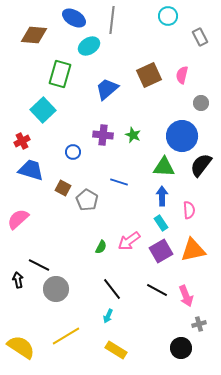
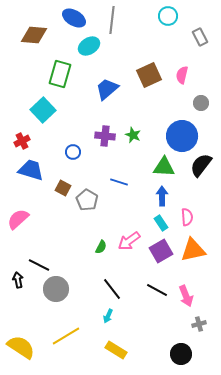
purple cross at (103, 135): moved 2 px right, 1 px down
pink semicircle at (189, 210): moved 2 px left, 7 px down
black circle at (181, 348): moved 6 px down
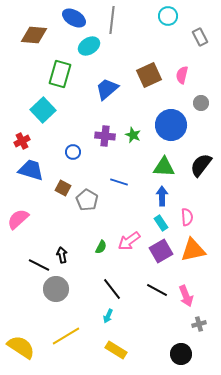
blue circle at (182, 136): moved 11 px left, 11 px up
black arrow at (18, 280): moved 44 px right, 25 px up
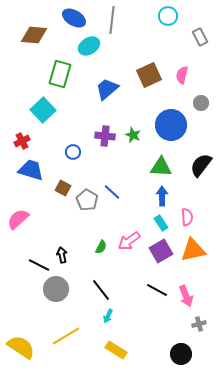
green triangle at (164, 167): moved 3 px left
blue line at (119, 182): moved 7 px left, 10 px down; rotated 24 degrees clockwise
black line at (112, 289): moved 11 px left, 1 px down
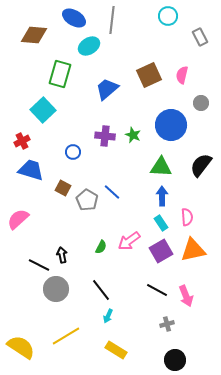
gray cross at (199, 324): moved 32 px left
black circle at (181, 354): moved 6 px left, 6 px down
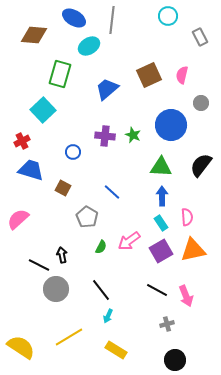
gray pentagon at (87, 200): moved 17 px down
yellow line at (66, 336): moved 3 px right, 1 px down
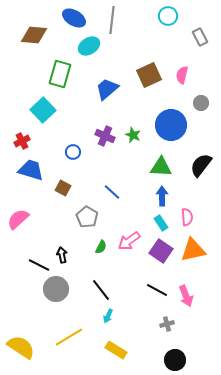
purple cross at (105, 136): rotated 18 degrees clockwise
purple square at (161, 251): rotated 25 degrees counterclockwise
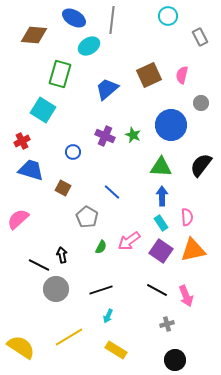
cyan square at (43, 110): rotated 15 degrees counterclockwise
black line at (101, 290): rotated 70 degrees counterclockwise
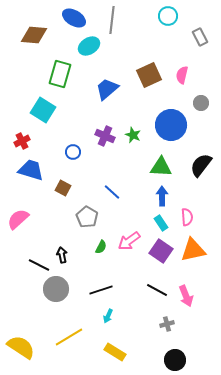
yellow rectangle at (116, 350): moved 1 px left, 2 px down
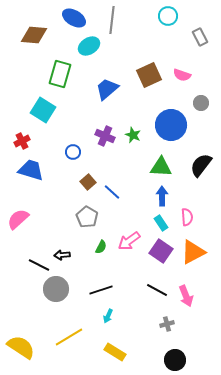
pink semicircle at (182, 75): rotated 84 degrees counterclockwise
brown square at (63, 188): moved 25 px right, 6 px up; rotated 21 degrees clockwise
orange triangle at (193, 250): moved 2 px down; rotated 16 degrees counterclockwise
black arrow at (62, 255): rotated 84 degrees counterclockwise
